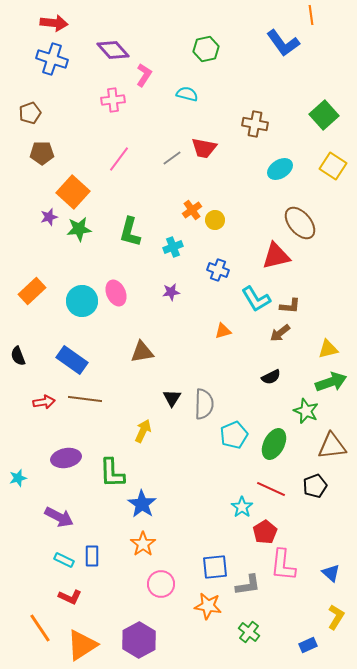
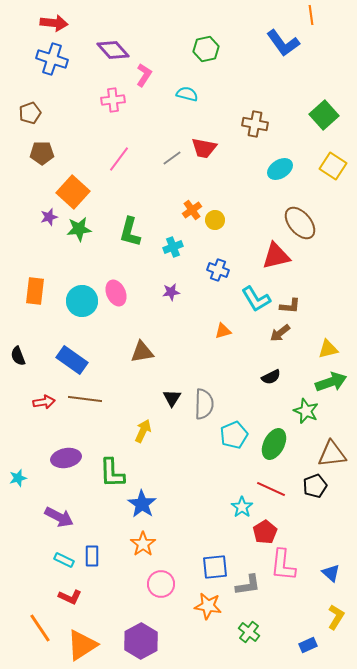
orange rectangle at (32, 291): moved 3 px right; rotated 40 degrees counterclockwise
brown triangle at (332, 446): moved 8 px down
purple hexagon at (139, 640): moved 2 px right, 1 px down
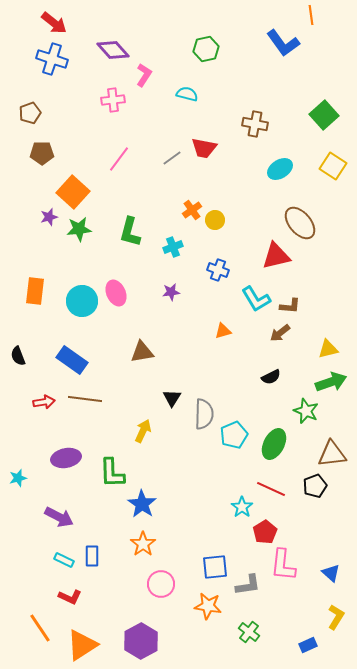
red arrow at (54, 23): rotated 32 degrees clockwise
gray semicircle at (204, 404): moved 10 px down
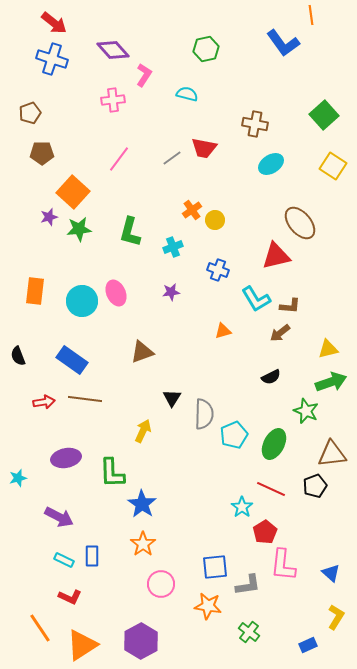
cyan ellipse at (280, 169): moved 9 px left, 5 px up
brown triangle at (142, 352): rotated 10 degrees counterclockwise
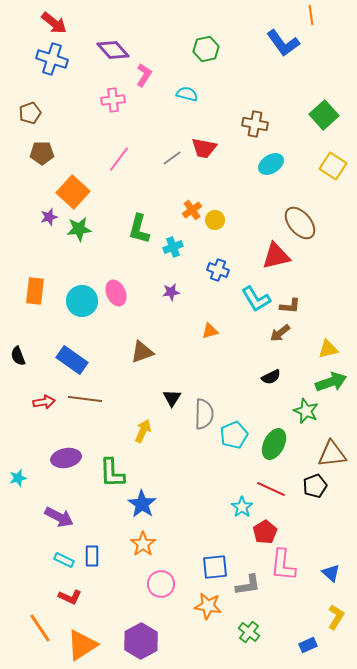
green L-shape at (130, 232): moved 9 px right, 3 px up
orange triangle at (223, 331): moved 13 px left
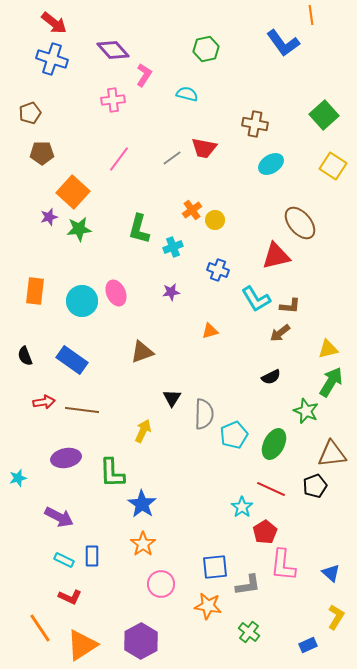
black semicircle at (18, 356): moved 7 px right
green arrow at (331, 382): rotated 40 degrees counterclockwise
brown line at (85, 399): moved 3 px left, 11 px down
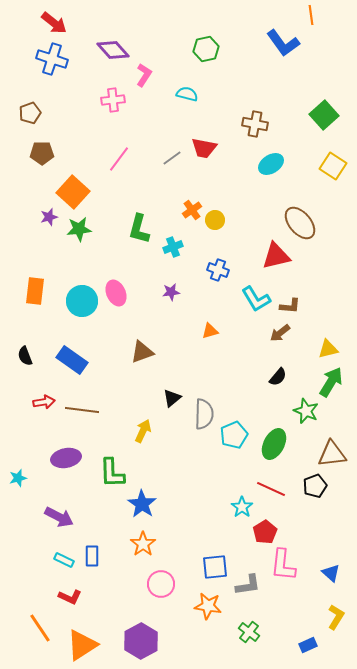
black semicircle at (271, 377): moved 7 px right; rotated 24 degrees counterclockwise
black triangle at (172, 398): rotated 18 degrees clockwise
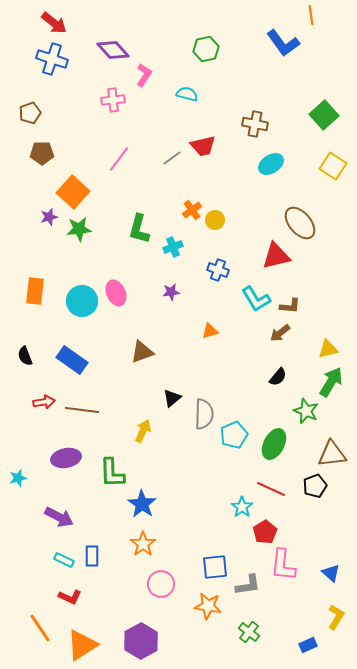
red trapezoid at (204, 148): moved 1 px left, 2 px up; rotated 24 degrees counterclockwise
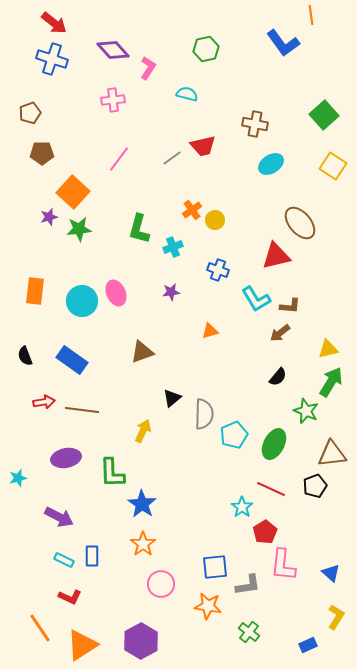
pink L-shape at (144, 75): moved 4 px right, 7 px up
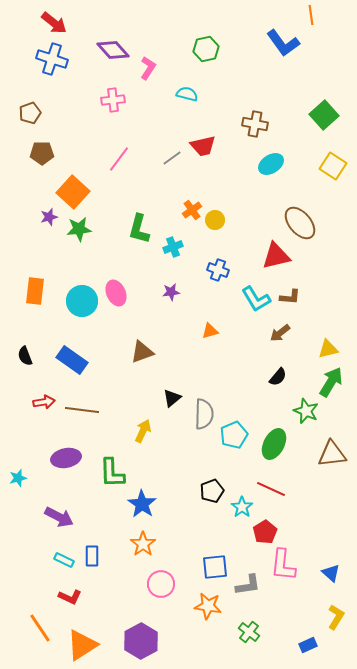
brown L-shape at (290, 306): moved 9 px up
black pentagon at (315, 486): moved 103 px left, 5 px down
